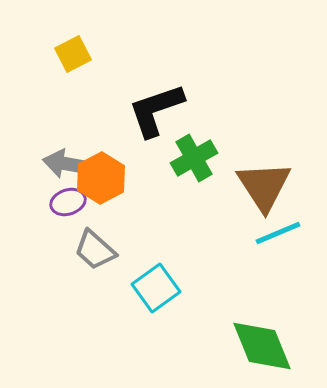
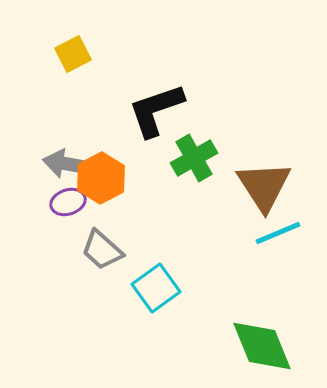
gray trapezoid: moved 7 px right
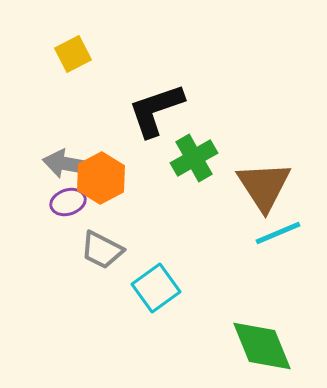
gray trapezoid: rotated 15 degrees counterclockwise
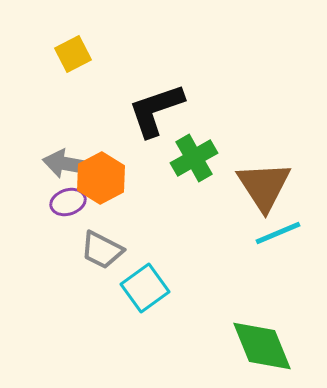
cyan square: moved 11 px left
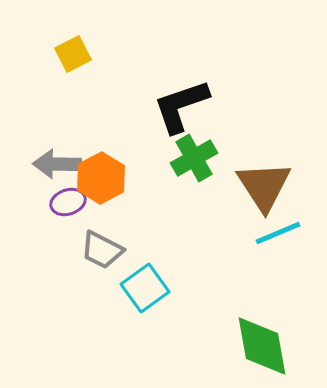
black L-shape: moved 25 px right, 4 px up
gray arrow: moved 10 px left; rotated 9 degrees counterclockwise
green diamond: rotated 12 degrees clockwise
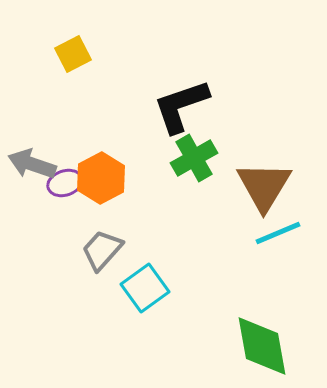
gray arrow: moved 25 px left; rotated 18 degrees clockwise
brown triangle: rotated 4 degrees clockwise
purple ellipse: moved 3 px left, 19 px up
gray trapezoid: rotated 105 degrees clockwise
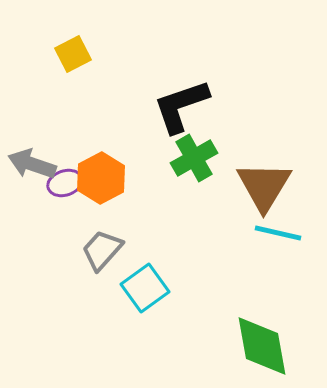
cyan line: rotated 36 degrees clockwise
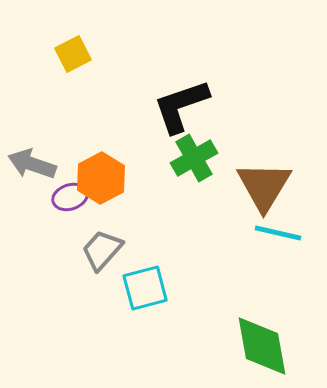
purple ellipse: moved 5 px right, 14 px down
cyan square: rotated 21 degrees clockwise
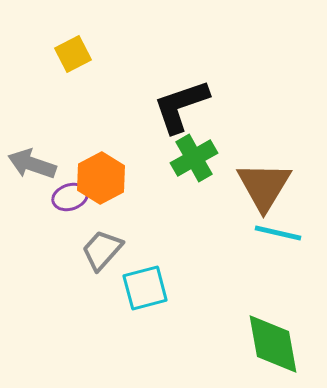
green diamond: moved 11 px right, 2 px up
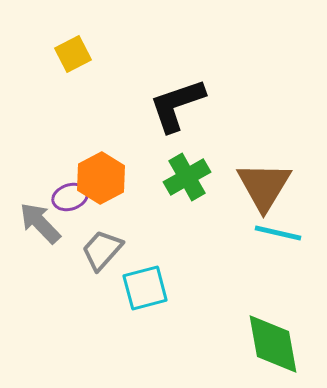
black L-shape: moved 4 px left, 1 px up
green cross: moved 7 px left, 19 px down
gray arrow: moved 8 px right, 59 px down; rotated 27 degrees clockwise
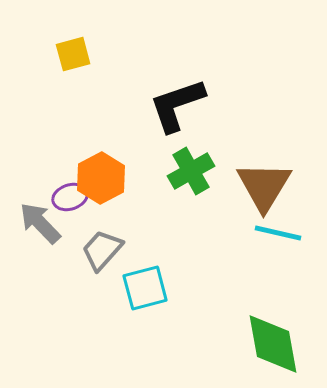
yellow square: rotated 12 degrees clockwise
green cross: moved 4 px right, 6 px up
